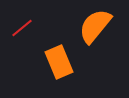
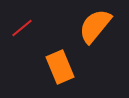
orange rectangle: moved 1 px right, 5 px down
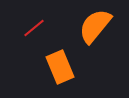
red line: moved 12 px right
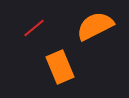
orange semicircle: rotated 24 degrees clockwise
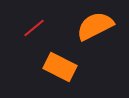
orange rectangle: rotated 40 degrees counterclockwise
